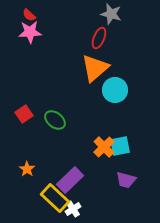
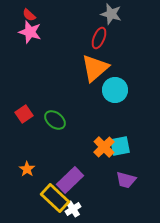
pink star: rotated 20 degrees clockwise
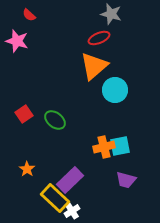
pink star: moved 13 px left, 9 px down
red ellipse: rotated 45 degrees clockwise
orange triangle: moved 1 px left, 2 px up
orange cross: rotated 30 degrees clockwise
white cross: moved 1 px left, 2 px down
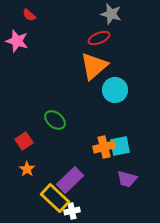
red square: moved 27 px down
purple trapezoid: moved 1 px right, 1 px up
white cross: rotated 21 degrees clockwise
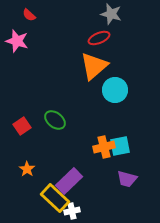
red square: moved 2 px left, 15 px up
purple rectangle: moved 1 px left, 1 px down
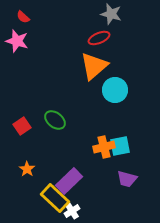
red semicircle: moved 6 px left, 2 px down
white cross: rotated 21 degrees counterclockwise
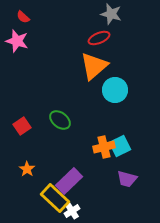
green ellipse: moved 5 px right
cyan square: rotated 15 degrees counterclockwise
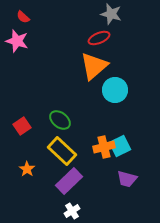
yellow rectangle: moved 7 px right, 47 px up
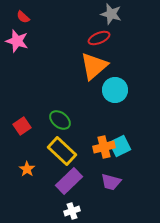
purple trapezoid: moved 16 px left, 3 px down
white cross: rotated 14 degrees clockwise
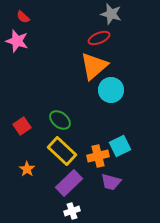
cyan circle: moved 4 px left
orange cross: moved 6 px left, 9 px down
purple rectangle: moved 2 px down
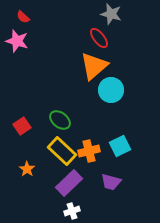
red ellipse: rotated 75 degrees clockwise
orange cross: moved 9 px left, 5 px up
